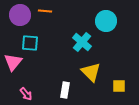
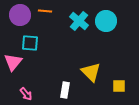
cyan cross: moved 3 px left, 21 px up
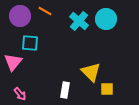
orange line: rotated 24 degrees clockwise
purple circle: moved 1 px down
cyan circle: moved 2 px up
yellow square: moved 12 px left, 3 px down
pink arrow: moved 6 px left
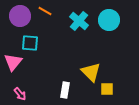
cyan circle: moved 3 px right, 1 px down
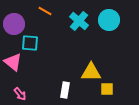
purple circle: moved 6 px left, 8 px down
pink triangle: rotated 30 degrees counterclockwise
yellow triangle: rotated 45 degrees counterclockwise
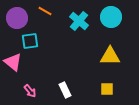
cyan circle: moved 2 px right, 3 px up
purple circle: moved 3 px right, 6 px up
cyan square: moved 2 px up; rotated 12 degrees counterclockwise
yellow triangle: moved 19 px right, 16 px up
white rectangle: rotated 35 degrees counterclockwise
pink arrow: moved 10 px right, 3 px up
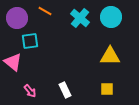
cyan cross: moved 1 px right, 3 px up
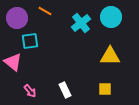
cyan cross: moved 1 px right, 5 px down; rotated 12 degrees clockwise
yellow square: moved 2 px left
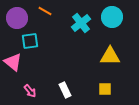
cyan circle: moved 1 px right
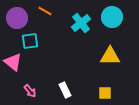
yellow square: moved 4 px down
